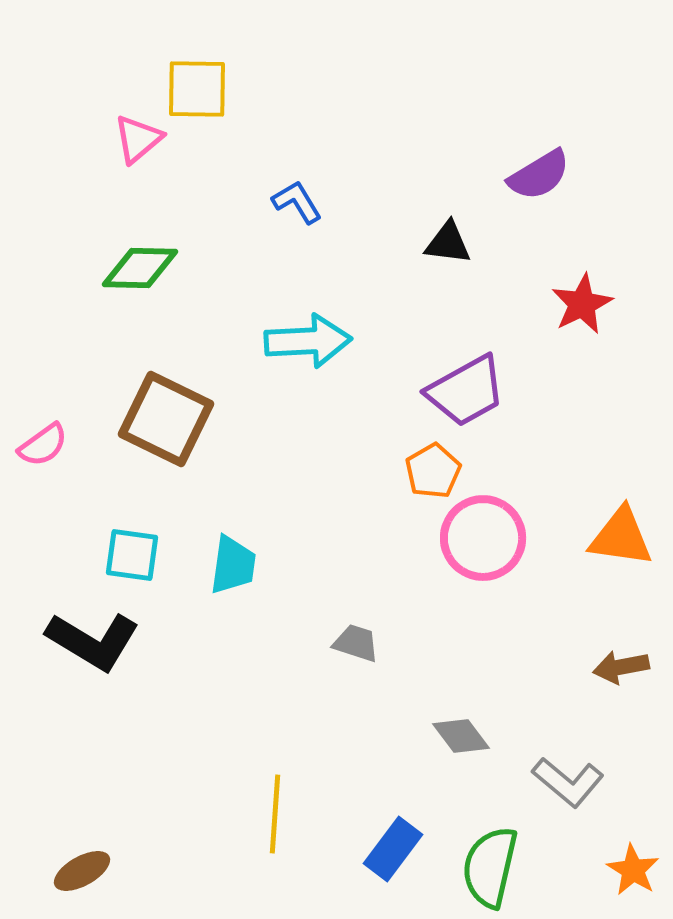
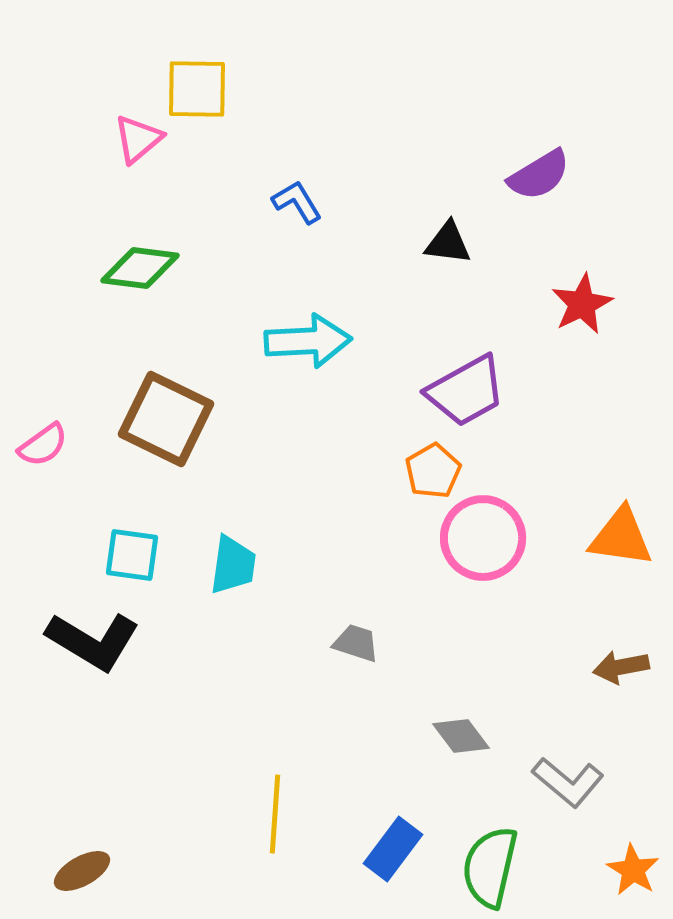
green diamond: rotated 6 degrees clockwise
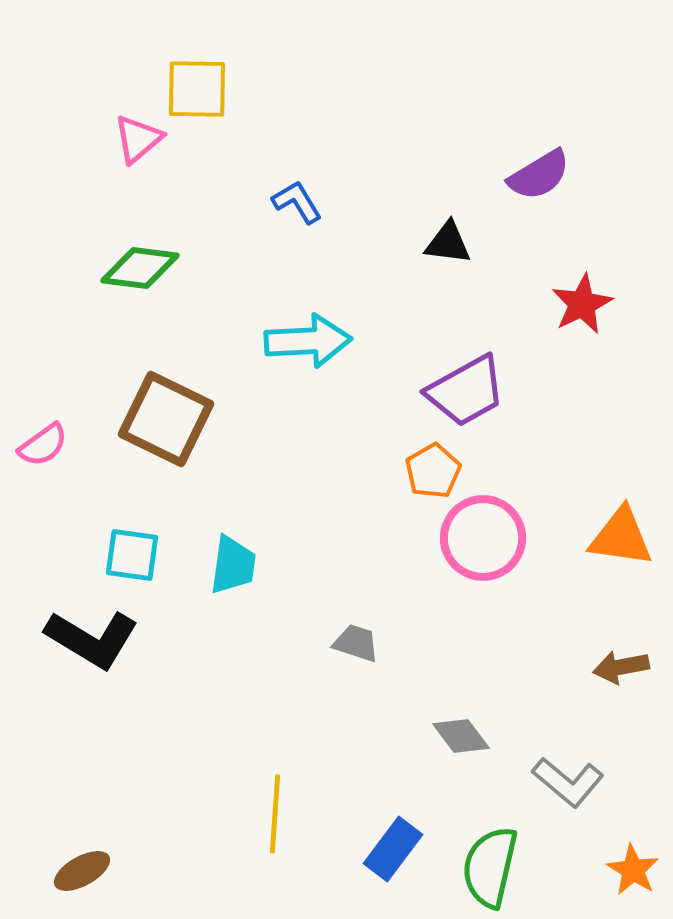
black L-shape: moved 1 px left, 2 px up
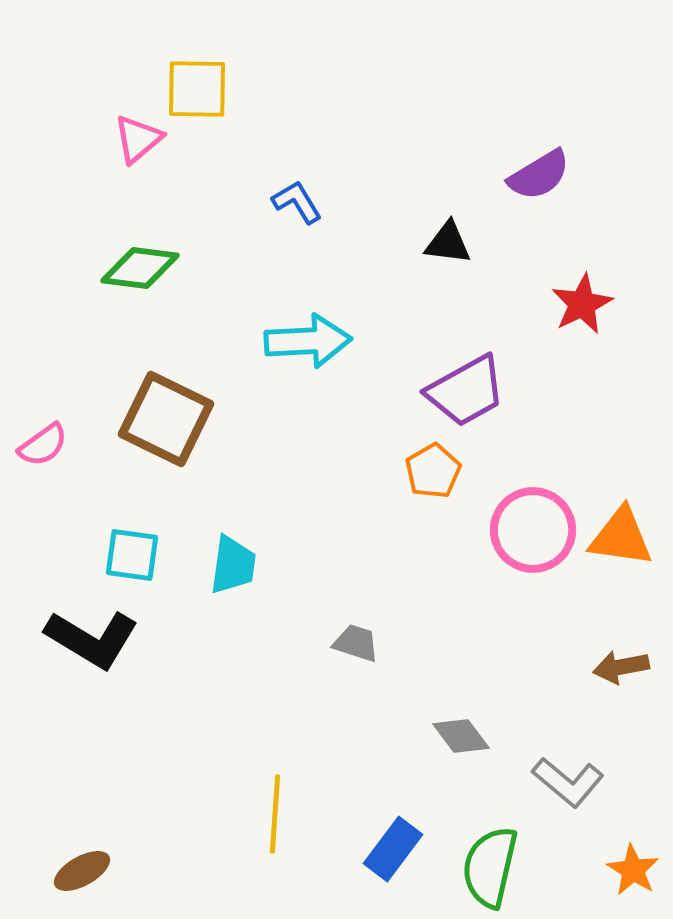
pink circle: moved 50 px right, 8 px up
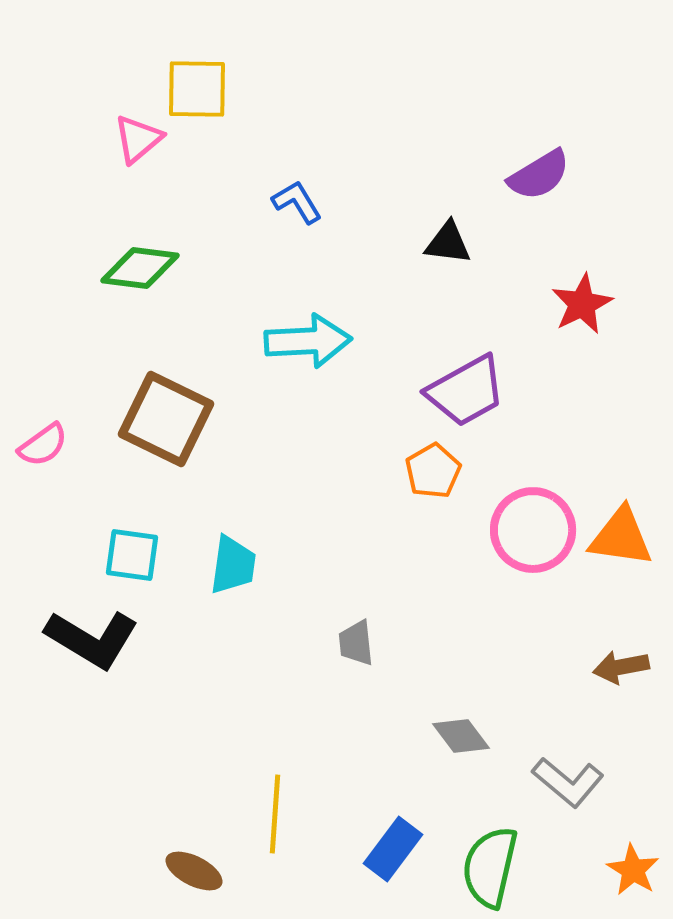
gray trapezoid: rotated 114 degrees counterclockwise
brown ellipse: moved 112 px right; rotated 56 degrees clockwise
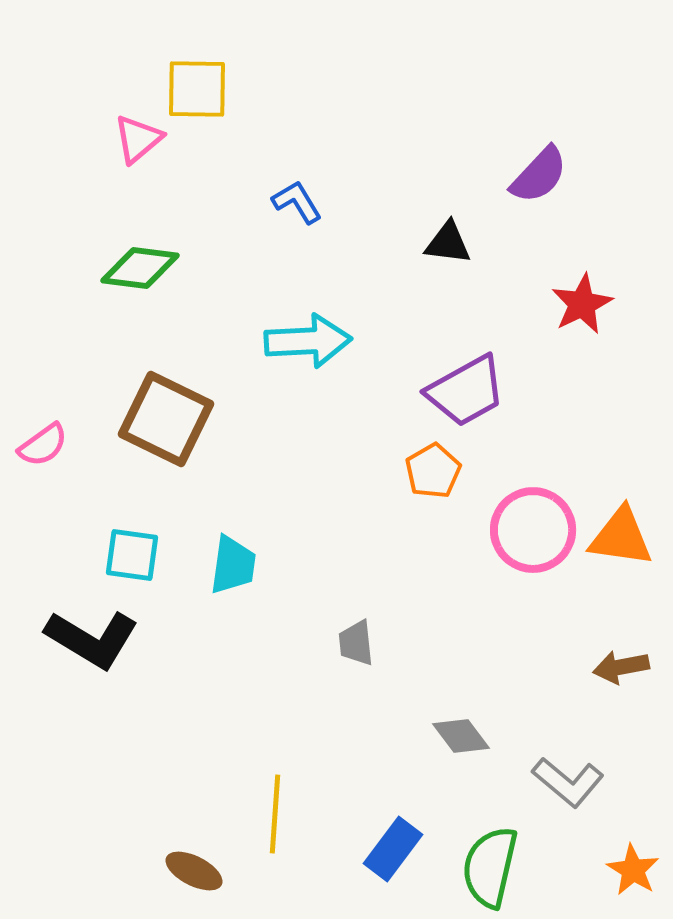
purple semicircle: rotated 16 degrees counterclockwise
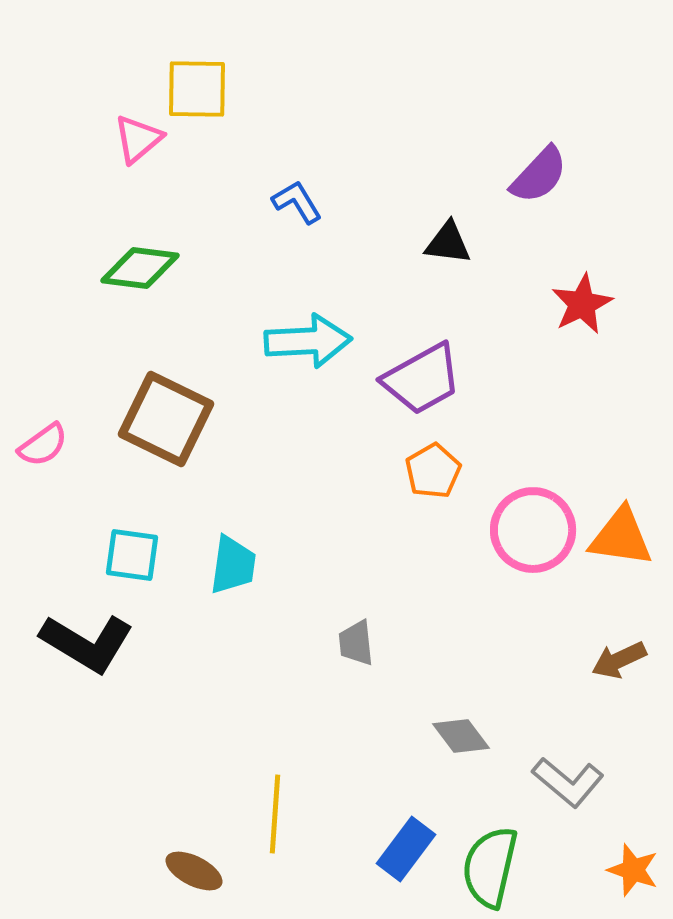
purple trapezoid: moved 44 px left, 12 px up
black L-shape: moved 5 px left, 4 px down
brown arrow: moved 2 px left, 7 px up; rotated 14 degrees counterclockwise
blue rectangle: moved 13 px right
orange star: rotated 12 degrees counterclockwise
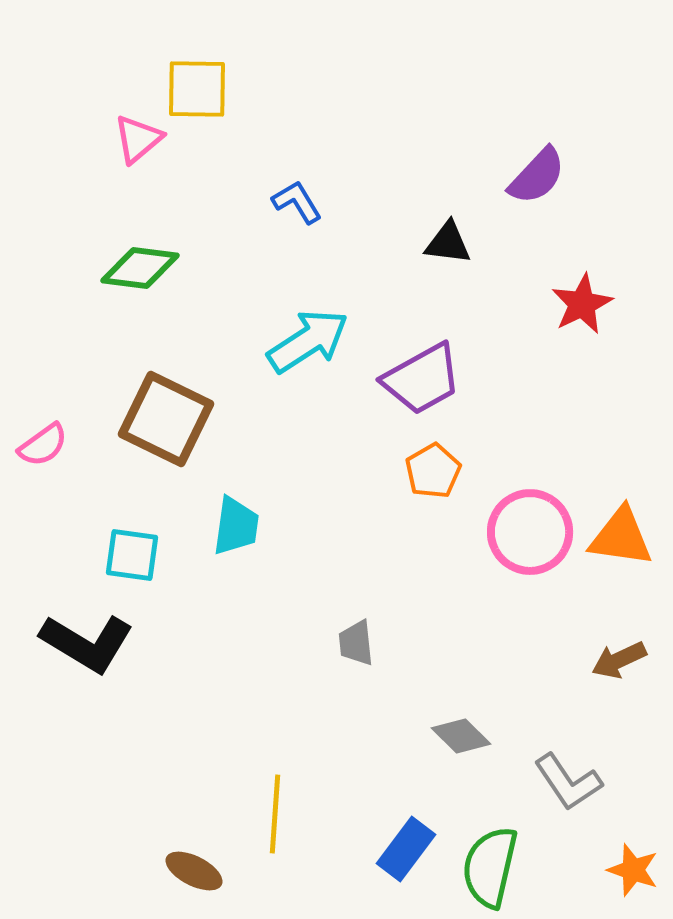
purple semicircle: moved 2 px left, 1 px down
cyan arrow: rotated 30 degrees counterclockwise
pink circle: moved 3 px left, 2 px down
cyan trapezoid: moved 3 px right, 39 px up
gray diamond: rotated 8 degrees counterclockwise
gray L-shape: rotated 16 degrees clockwise
